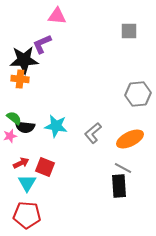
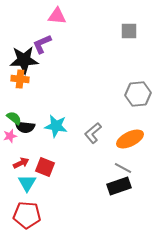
black rectangle: rotated 75 degrees clockwise
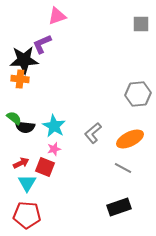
pink triangle: rotated 24 degrees counterclockwise
gray square: moved 12 px right, 7 px up
cyan star: moved 2 px left; rotated 20 degrees clockwise
pink star: moved 44 px right, 13 px down
black rectangle: moved 21 px down
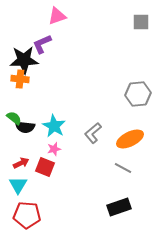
gray square: moved 2 px up
cyan triangle: moved 9 px left, 2 px down
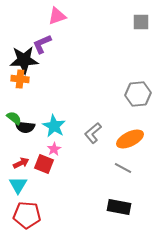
pink star: rotated 16 degrees counterclockwise
red square: moved 1 px left, 3 px up
black rectangle: rotated 30 degrees clockwise
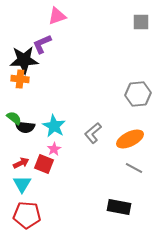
gray line: moved 11 px right
cyan triangle: moved 4 px right, 1 px up
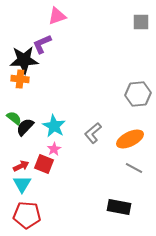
black semicircle: rotated 126 degrees clockwise
red arrow: moved 3 px down
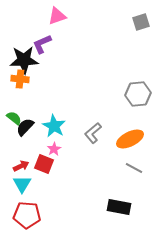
gray square: rotated 18 degrees counterclockwise
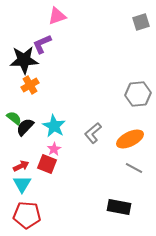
orange cross: moved 10 px right, 6 px down; rotated 36 degrees counterclockwise
red square: moved 3 px right
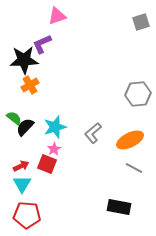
cyan star: moved 1 px right, 1 px down; rotated 25 degrees clockwise
orange ellipse: moved 1 px down
